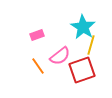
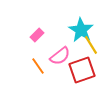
cyan star: moved 2 px left, 3 px down
pink rectangle: rotated 24 degrees counterclockwise
yellow line: rotated 48 degrees counterclockwise
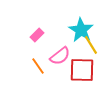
red square: rotated 20 degrees clockwise
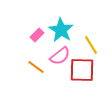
cyan star: moved 20 px left
orange line: moved 2 px left, 1 px down; rotated 18 degrees counterclockwise
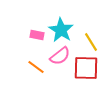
pink rectangle: rotated 56 degrees clockwise
yellow line: moved 3 px up
red square: moved 4 px right, 2 px up
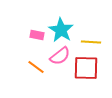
yellow line: rotated 54 degrees counterclockwise
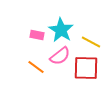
yellow line: rotated 24 degrees clockwise
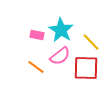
yellow line: rotated 18 degrees clockwise
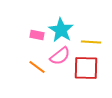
yellow line: rotated 42 degrees counterclockwise
orange line: moved 1 px right
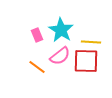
pink rectangle: rotated 56 degrees clockwise
red square: moved 7 px up
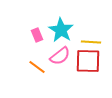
red square: moved 2 px right
